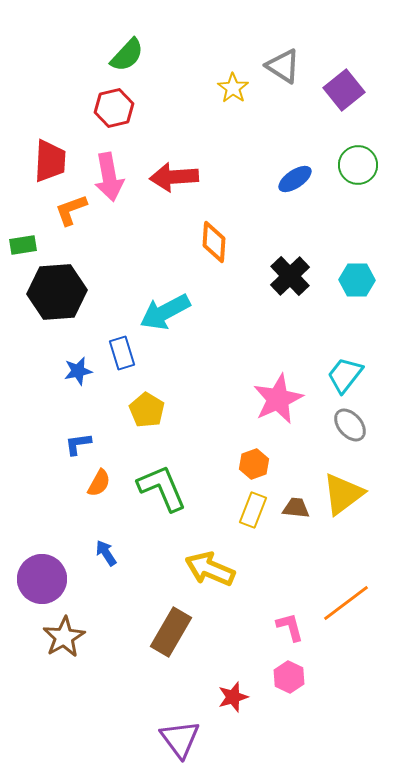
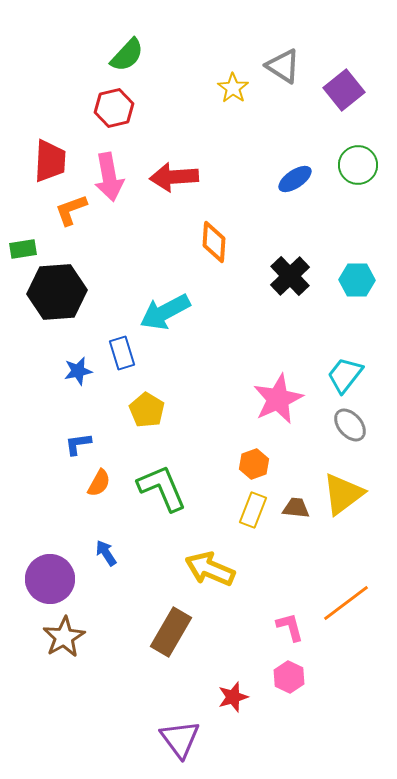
green rectangle: moved 4 px down
purple circle: moved 8 px right
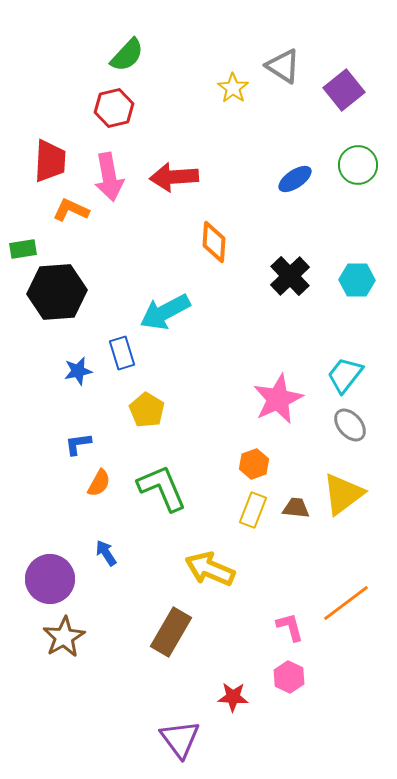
orange L-shape: rotated 45 degrees clockwise
red star: rotated 20 degrees clockwise
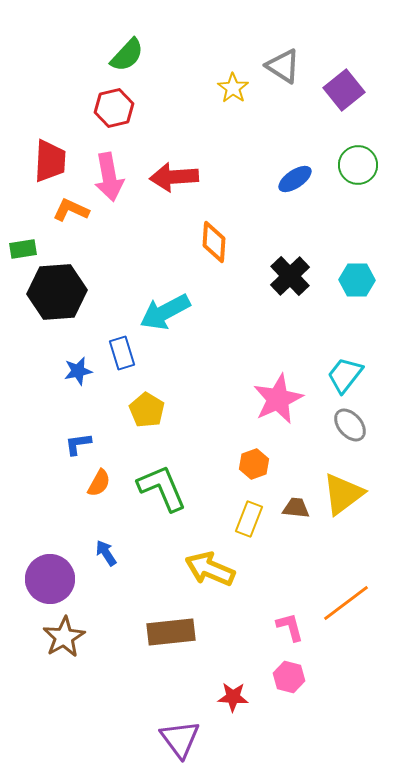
yellow rectangle: moved 4 px left, 9 px down
brown rectangle: rotated 54 degrees clockwise
pink hexagon: rotated 12 degrees counterclockwise
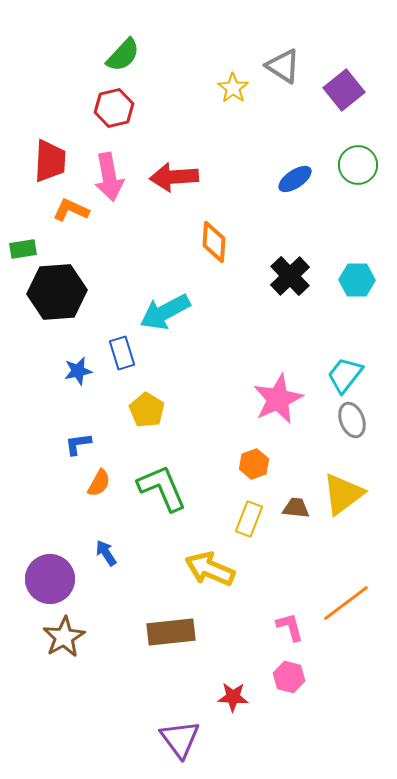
green semicircle: moved 4 px left
gray ellipse: moved 2 px right, 5 px up; rotated 20 degrees clockwise
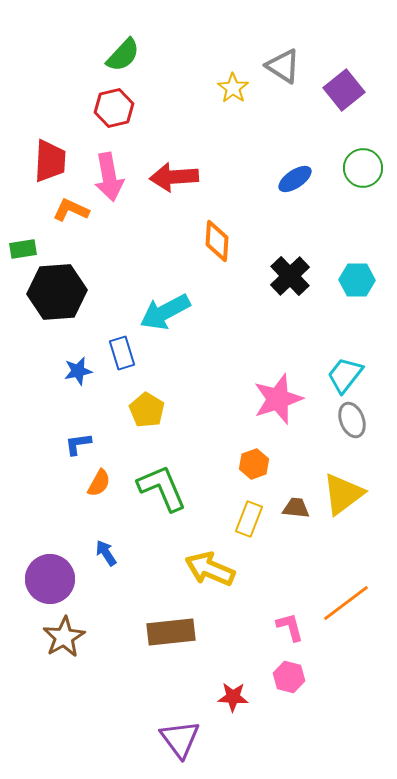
green circle: moved 5 px right, 3 px down
orange diamond: moved 3 px right, 1 px up
pink star: rotated 6 degrees clockwise
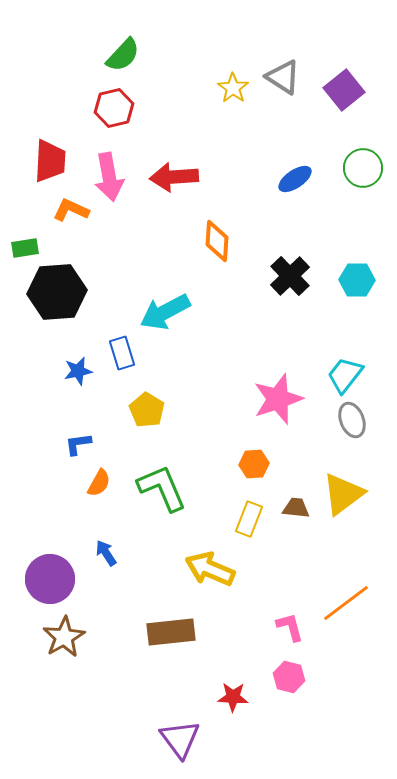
gray triangle: moved 11 px down
green rectangle: moved 2 px right, 1 px up
orange hexagon: rotated 16 degrees clockwise
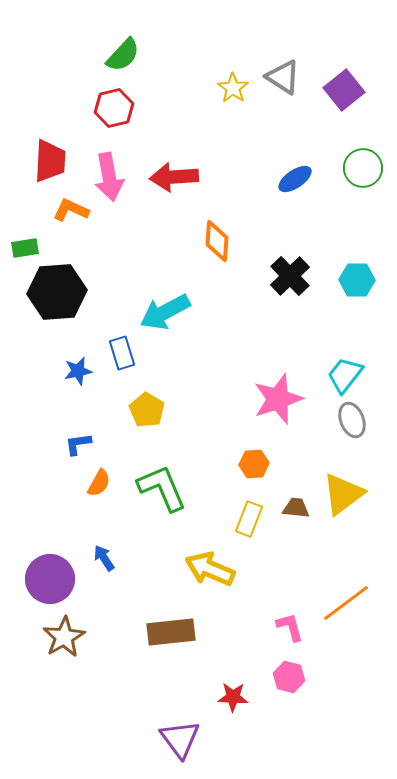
blue arrow: moved 2 px left, 5 px down
